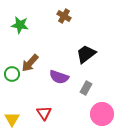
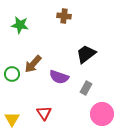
brown cross: rotated 24 degrees counterclockwise
brown arrow: moved 3 px right, 1 px down
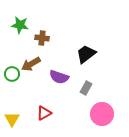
brown cross: moved 22 px left, 22 px down
brown arrow: moved 2 px left; rotated 18 degrees clockwise
red triangle: rotated 35 degrees clockwise
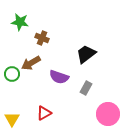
green star: moved 3 px up
brown cross: rotated 16 degrees clockwise
brown arrow: moved 1 px up
pink circle: moved 6 px right
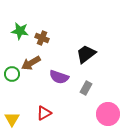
green star: moved 9 px down
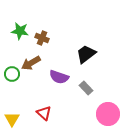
gray rectangle: rotated 72 degrees counterclockwise
red triangle: rotated 49 degrees counterclockwise
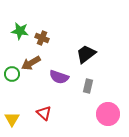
gray rectangle: moved 2 px right, 2 px up; rotated 56 degrees clockwise
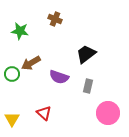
brown cross: moved 13 px right, 19 px up
pink circle: moved 1 px up
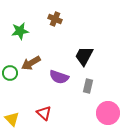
green star: rotated 18 degrees counterclockwise
black trapezoid: moved 2 px left, 2 px down; rotated 25 degrees counterclockwise
green circle: moved 2 px left, 1 px up
yellow triangle: rotated 14 degrees counterclockwise
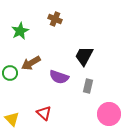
green star: rotated 18 degrees counterclockwise
pink circle: moved 1 px right, 1 px down
